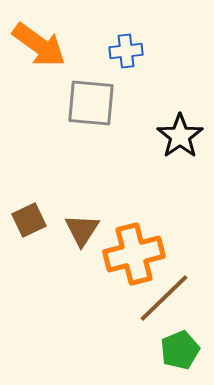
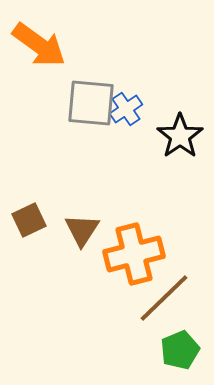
blue cross: moved 58 px down; rotated 28 degrees counterclockwise
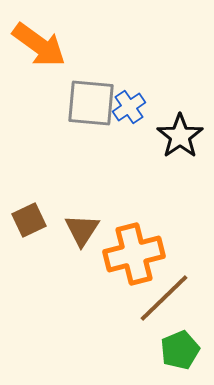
blue cross: moved 3 px right, 2 px up
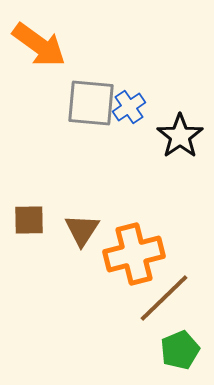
brown square: rotated 24 degrees clockwise
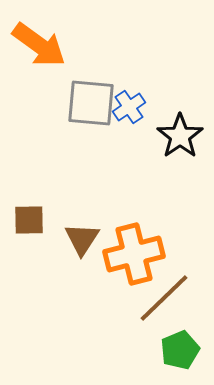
brown triangle: moved 9 px down
